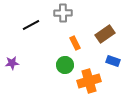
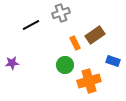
gray cross: moved 2 px left; rotated 18 degrees counterclockwise
brown rectangle: moved 10 px left, 1 px down
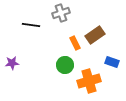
black line: rotated 36 degrees clockwise
blue rectangle: moved 1 px left, 1 px down
